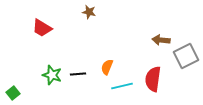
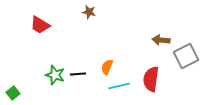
red trapezoid: moved 2 px left, 3 px up
green star: moved 3 px right
red semicircle: moved 2 px left
cyan line: moved 3 px left
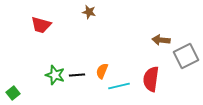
red trapezoid: moved 1 px right; rotated 15 degrees counterclockwise
orange semicircle: moved 5 px left, 4 px down
black line: moved 1 px left, 1 px down
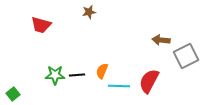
brown star: rotated 24 degrees counterclockwise
green star: rotated 18 degrees counterclockwise
red semicircle: moved 2 px left, 2 px down; rotated 20 degrees clockwise
cyan line: rotated 15 degrees clockwise
green square: moved 1 px down
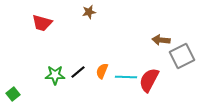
red trapezoid: moved 1 px right, 2 px up
gray square: moved 4 px left
black line: moved 1 px right, 3 px up; rotated 35 degrees counterclockwise
red semicircle: moved 1 px up
cyan line: moved 7 px right, 9 px up
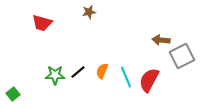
cyan line: rotated 65 degrees clockwise
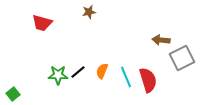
gray square: moved 2 px down
green star: moved 3 px right
red semicircle: moved 1 px left; rotated 135 degrees clockwise
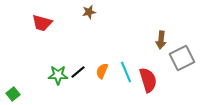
brown arrow: rotated 90 degrees counterclockwise
cyan line: moved 5 px up
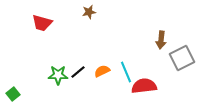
orange semicircle: rotated 42 degrees clockwise
red semicircle: moved 4 px left, 6 px down; rotated 80 degrees counterclockwise
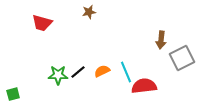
green square: rotated 24 degrees clockwise
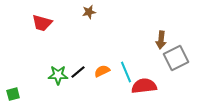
gray square: moved 6 px left
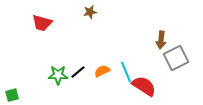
brown star: moved 1 px right
red semicircle: rotated 40 degrees clockwise
green square: moved 1 px left, 1 px down
